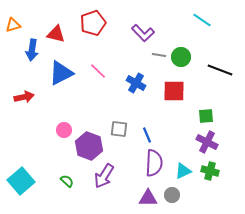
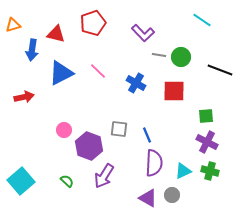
purple triangle: rotated 30 degrees clockwise
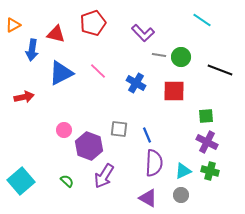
orange triangle: rotated 14 degrees counterclockwise
gray circle: moved 9 px right
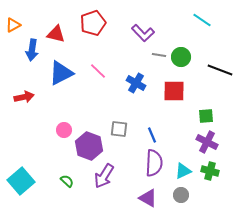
blue line: moved 5 px right
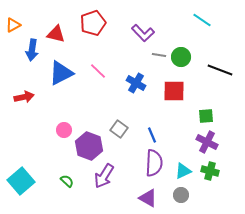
gray square: rotated 30 degrees clockwise
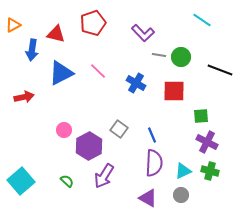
green square: moved 5 px left
purple hexagon: rotated 12 degrees clockwise
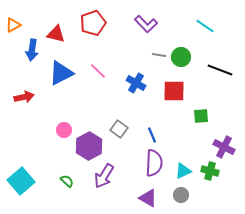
cyan line: moved 3 px right, 6 px down
purple L-shape: moved 3 px right, 9 px up
purple cross: moved 17 px right, 5 px down
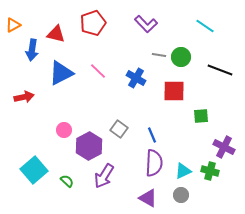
blue cross: moved 5 px up
cyan square: moved 13 px right, 11 px up
